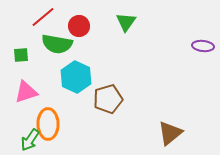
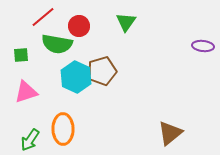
brown pentagon: moved 6 px left, 28 px up
orange ellipse: moved 15 px right, 5 px down
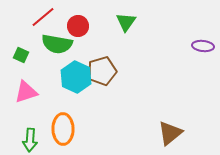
red circle: moved 1 px left
green square: rotated 28 degrees clockwise
green arrow: rotated 30 degrees counterclockwise
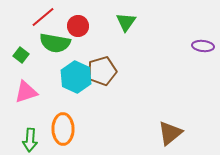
green semicircle: moved 2 px left, 1 px up
green square: rotated 14 degrees clockwise
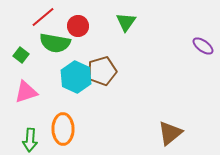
purple ellipse: rotated 30 degrees clockwise
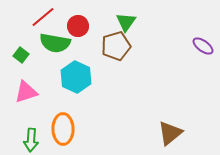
brown pentagon: moved 14 px right, 25 px up
green arrow: moved 1 px right
